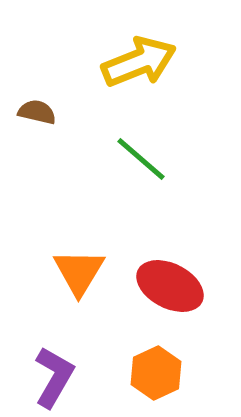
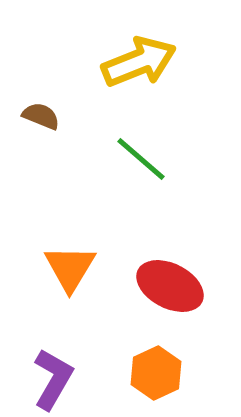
brown semicircle: moved 4 px right, 4 px down; rotated 9 degrees clockwise
orange triangle: moved 9 px left, 4 px up
purple L-shape: moved 1 px left, 2 px down
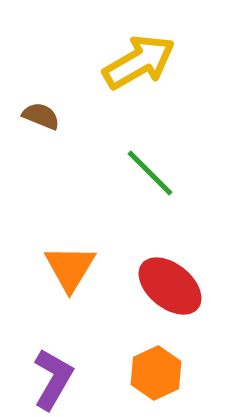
yellow arrow: rotated 8 degrees counterclockwise
green line: moved 9 px right, 14 px down; rotated 4 degrees clockwise
red ellipse: rotated 12 degrees clockwise
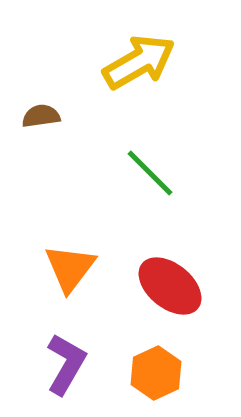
brown semicircle: rotated 30 degrees counterclockwise
orange triangle: rotated 6 degrees clockwise
purple L-shape: moved 13 px right, 15 px up
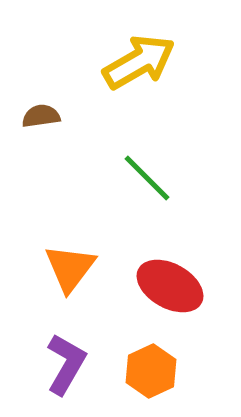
green line: moved 3 px left, 5 px down
red ellipse: rotated 10 degrees counterclockwise
orange hexagon: moved 5 px left, 2 px up
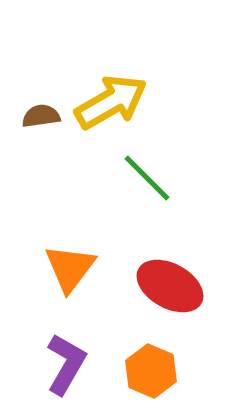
yellow arrow: moved 28 px left, 40 px down
orange hexagon: rotated 12 degrees counterclockwise
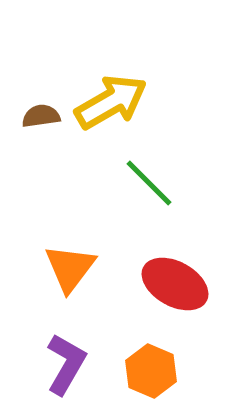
green line: moved 2 px right, 5 px down
red ellipse: moved 5 px right, 2 px up
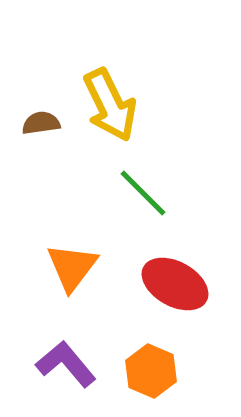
yellow arrow: moved 1 px left, 3 px down; rotated 94 degrees clockwise
brown semicircle: moved 7 px down
green line: moved 6 px left, 10 px down
orange triangle: moved 2 px right, 1 px up
purple L-shape: rotated 70 degrees counterclockwise
